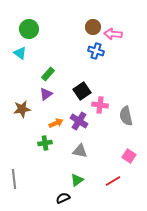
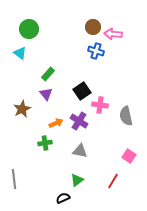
purple triangle: rotated 32 degrees counterclockwise
brown star: rotated 18 degrees counterclockwise
red line: rotated 28 degrees counterclockwise
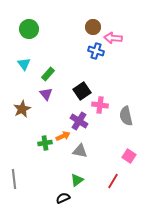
pink arrow: moved 4 px down
cyan triangle: moved 4 px right, 11 px down; rotated 16 degrees clockwise
orange arrow: moved 7 px right, 13 px down
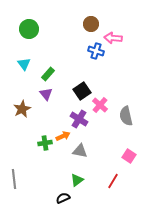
brown circle: moved 2 px left, 3 px up
pink cross: rotated 35 degrees clockwise
purple cross: moved 2 px up
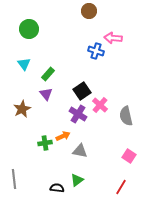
brown circle: moved 2 px left, 13 px up
purple cross: moved 1 px left, 5 px up
red line: moved 8 px right, 6 px down
black semicircle: moved 6 px left, 10 px up; rotated 32 degrees clockwise
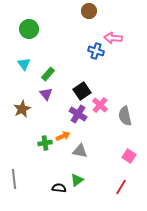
gray semicircle: moved 1 px left
black semicircle: moved 2 px right
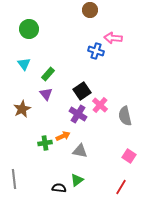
brown circle: moved 1 px right, 1 px up
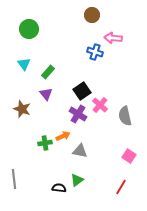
brown circle: moved 2 px right, 5 px down
blue cross: moved 1 px left, 1 px down
green rectangle: moved 2 px up
brown star: rotated 24 degrees counterclockwise
